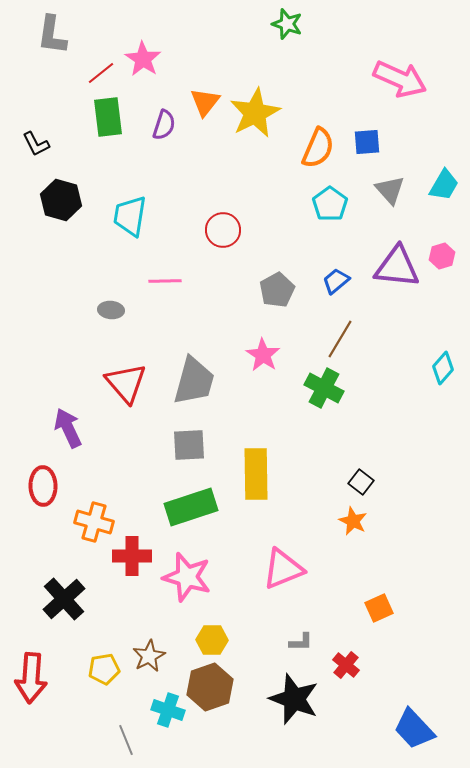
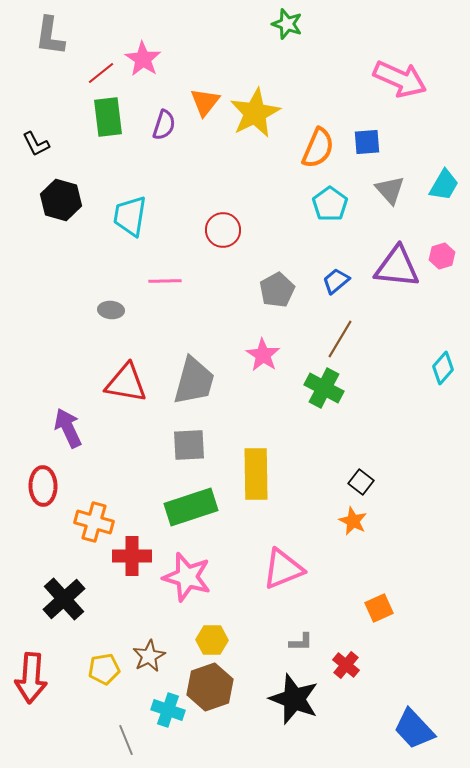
gray L-shape at (52, 35): moved 2 px left, 1 px down
red triangle at (126, 383): rotated 39 degrees counterclockwise
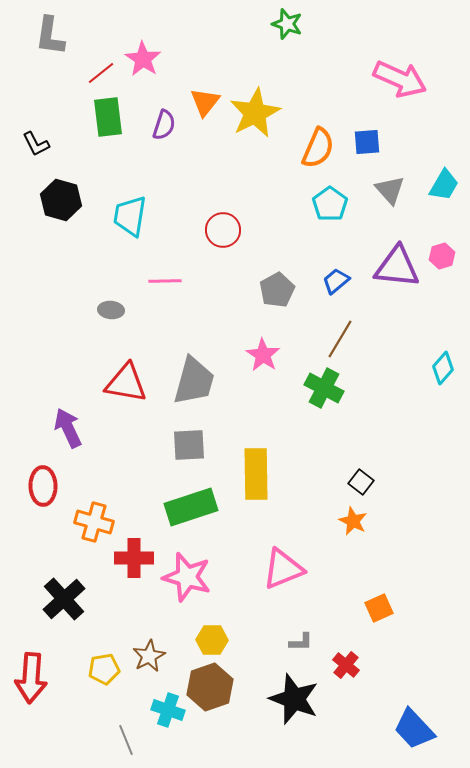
red cross at (132, 556): moved 2 px right, 2 px down
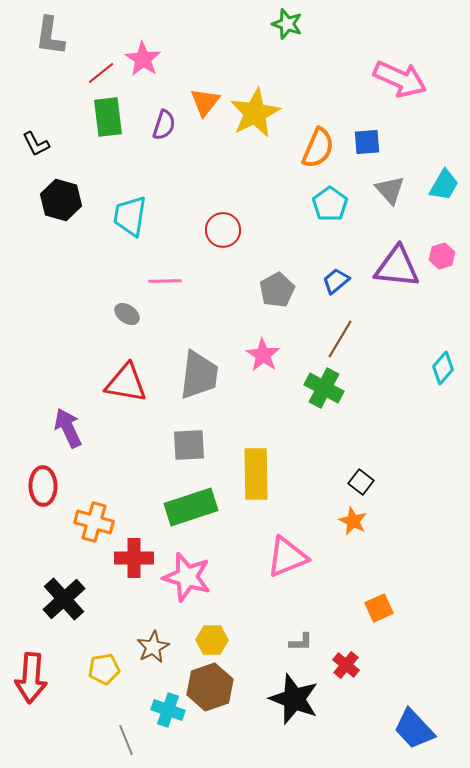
gray ellipse at (111, 310): moved 16 px right, 4 px down; rotated 30 degrees clockwise
gray trapezoid at (194, 381): moved 5 px right, 6 px up; rotated 8 degrees counterclockwise
pink triangle at (283, 569): moved 4 px right, 12 px up
brown star at (149, 656): moved 4 px right, 9 px up
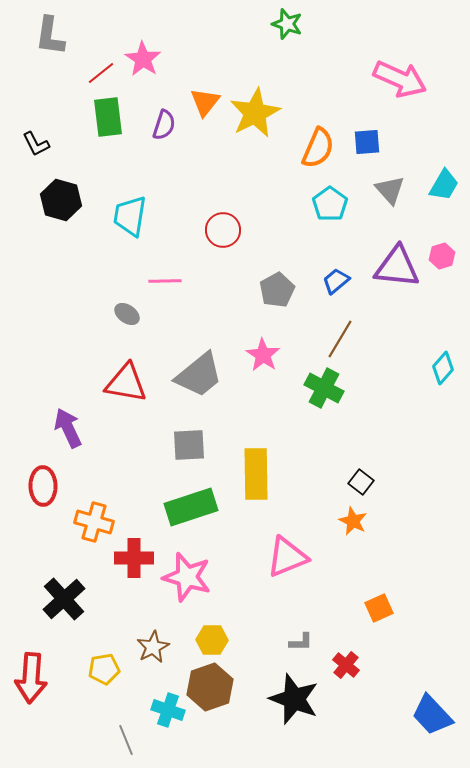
gray trapezoid at (199, 375): rotated 44 degrees clockwise
blue trapezoid at (414, 729): moved 18 px right, 14 px up
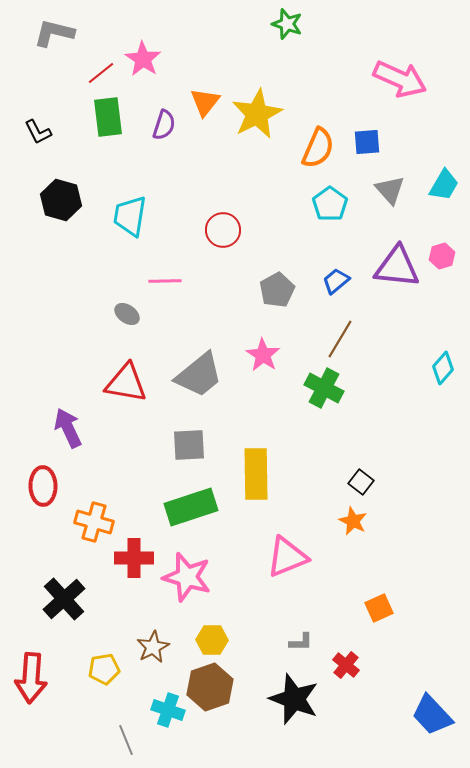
gray L-shape at (50, 36): moved 4 px right, 3 px up; rotated 96 degrees clockwise
yellow star at (255, 113): moved 2 px right, 1 px down
black L-shape at (36, 144): moved 2 px right, 12 px up
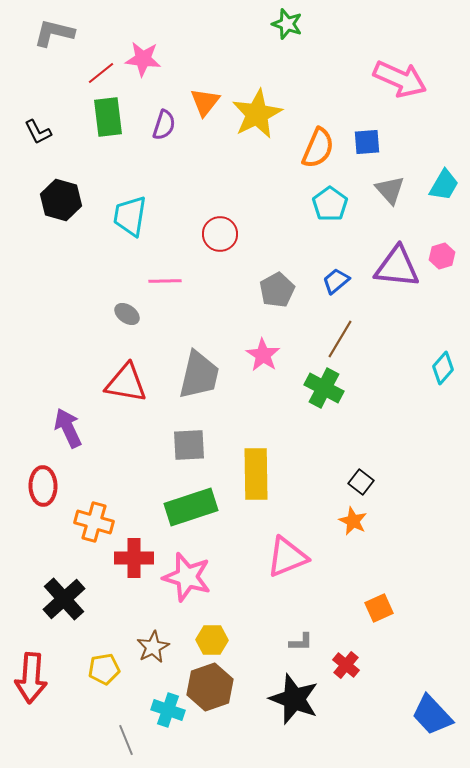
pink star at (143, 59): rotated 27 degrees counterclockwise
red circle at (223, 230): moved 3 px left, 4 px down
gray trapezoid at (199, 375): rotated 38 degrees counterclockwise
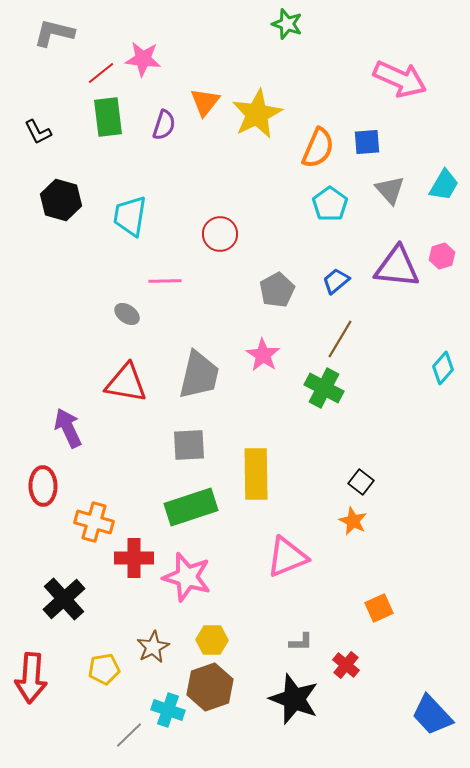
gray line at (126, 740): moved 3 px right, 5 px up; rotated 68 degrees clockwise
